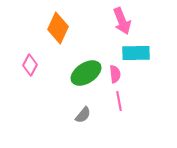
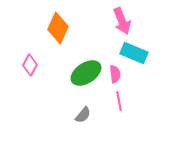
cyan rectangle: moved 2 px left; rotated 24 degrees clockwise
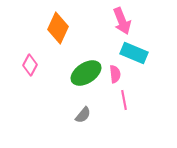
pink line: moved 5 px right, 1 px up
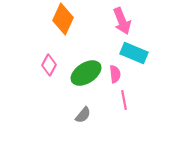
orange diamond: moved 5 px right, 9 px up
pink diamond: moved 19 px right
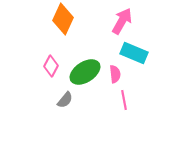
pink arrow: rotated 128 degrees counterclockwise
pink diamond: moved 2 px right, 1 px down
green ellipse: moved 1 px left, 1 px up
gray semicircle: moved 18 px left, 15 px up
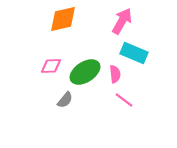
orange diamond: rotated 52 degrees clockwise
pink diamond: rotated 60 degrees clockwise
pink line: rotated 42 degrees counterclockwise
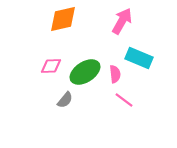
cyan rectangle: moved 5 px right, 5 px down
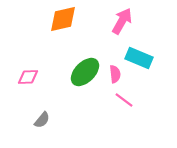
pink diamond: moved 23 px left, 11 px down
green ellipse: rotated 12 degrees counterclockwise
gray semicircle: moved 23 px left, 20 px down
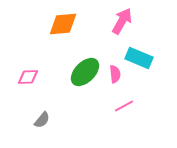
orange diamond: moved 5 px down; rotated 8 degrees clockwise
pink line: moved 6 px down; rotated 66 degrees counterclockwise
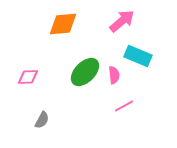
pink arrow: rotated 20 degrees clockwise
cyan rectangle: moved 1 px left, 2 px up
pink semicircle: moved 1 px left, 1 px down
gray semicircle: rotated 12 degrees counterclockwise
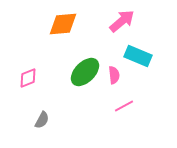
pink diamond: moved 1 px down; rotated 20 degrees counterclockwise
